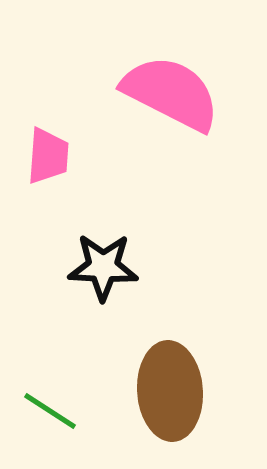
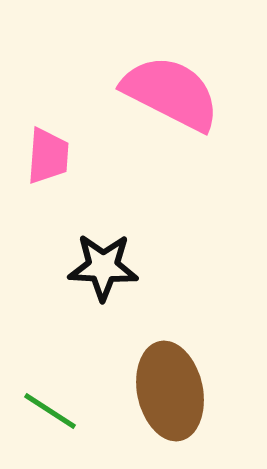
brown ellipse: rotated 8 degrees counterclockwise
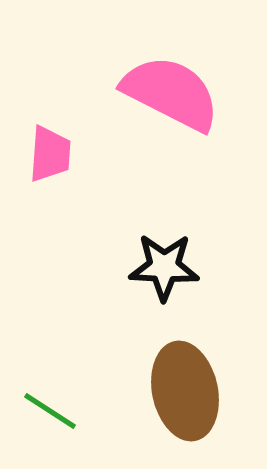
pink trapezoid: moved 2 px right, 2 px up
black star: moved 61 px right
brown ellipse: moved 15 px right
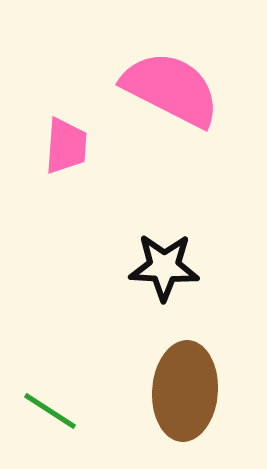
pink semicircle: moved 4 px up
pink trapezoid: moved 16 px right, 8 px up
brown ellipse: rotated 16 degrees clockwise
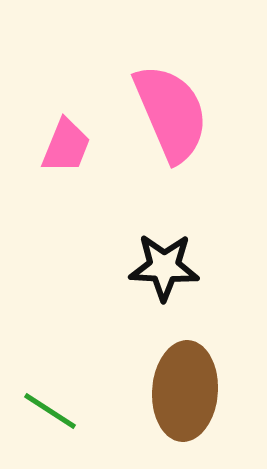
pink semicircle: moved 24 px down; rotated 40 degrees clockwise
pink trapezoid: rotated 18 degrees clockwise
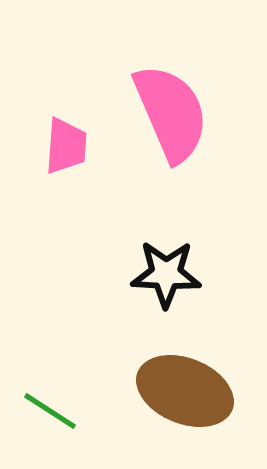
pink trapezoid: rotated 18 degrees counterclockwise
black star: moved 2 px right, 7 px down
brown ellipse: rotated 72 degrees counterclockwise
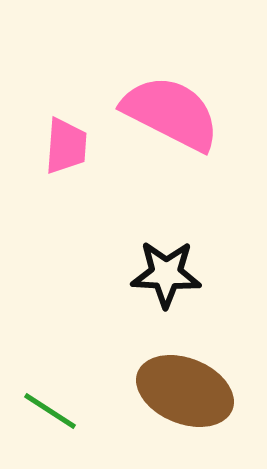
pink semicircle: rotated 40 degrees counterclockwise
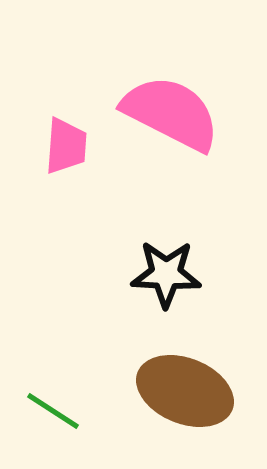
green line: moved 3 px right
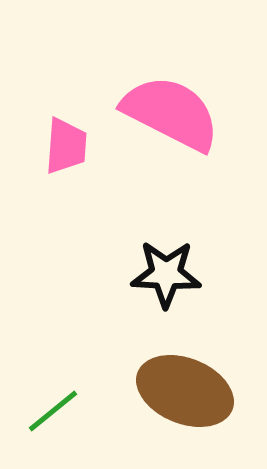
green line: rotated 72 degrees counterclockwise
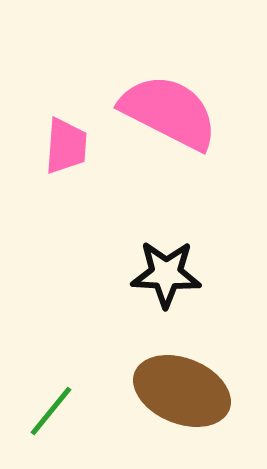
pink semicircle: moved 2 px left, 1 px up
brown ellipse: moved 3 px left
green line: moved 2 px left; rotated 12 degrees counterclockwise
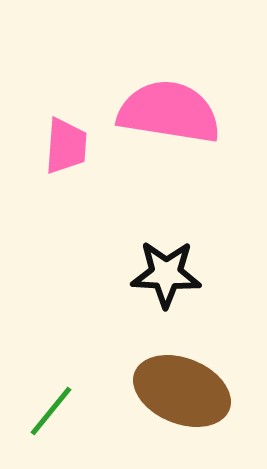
pink semicircle: rotated 18 degrees counterclockwise
